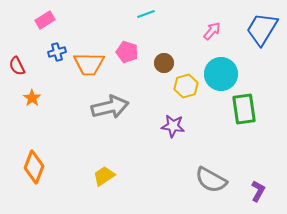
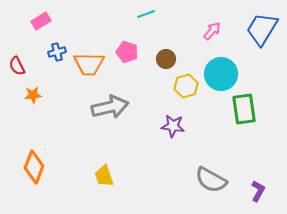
pink rectangle: moved 4 px left, 1 px down
brown circle: moved 2 px right, 4 px up
orange star: moved 1 px right, 3 px up; rotated 30 degrees clockwise
yellow trapezoid: rotated 75 degrees counterclockwise
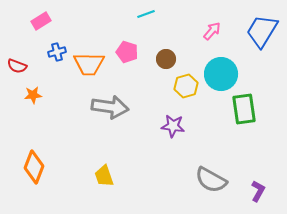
blue trapezoid: moved 2 px down
red semicircle: rotated 42 degrees counterclockwise
gray arrow: rotated 21 degrees clockwise
